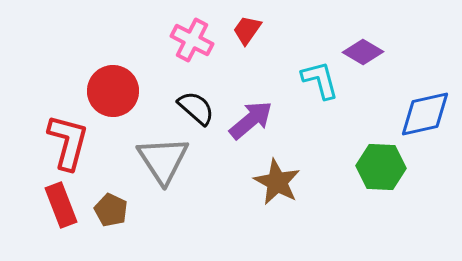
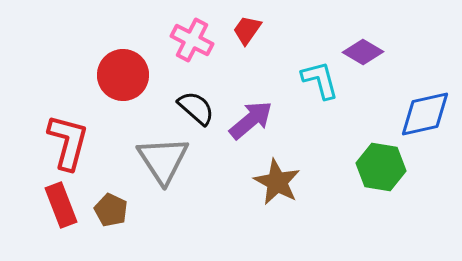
red circle: moved 10 px right, 16 px up
green hexagon: rotated 6 degrees clockwise
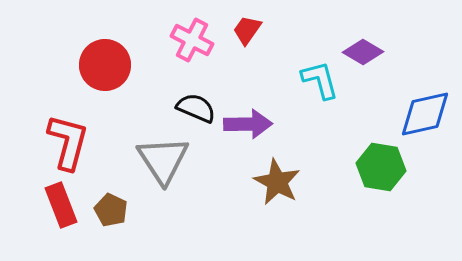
red circle: moved 18 px left, 10 px up
black semicircle: rotated 18 degrees counterclockwise
purple arrow: moved 3 px left, 4 px down; rotated 39 degrees clockwise
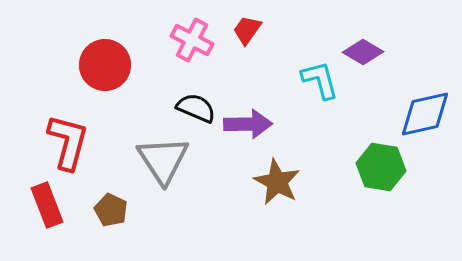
red rectangle: moved 14 px left
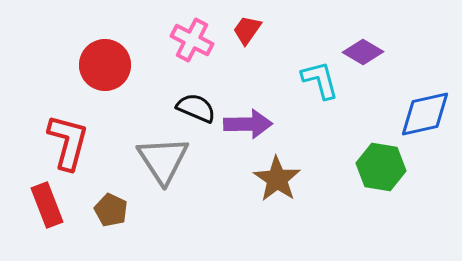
brown star: moved 3 px up; rotated 6 degrees clockwise
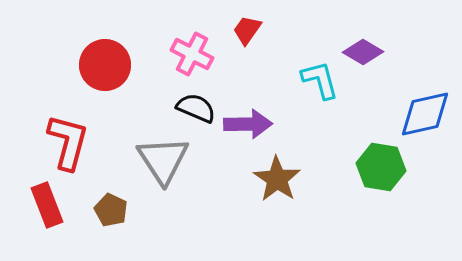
pink cross: moved 14 px down
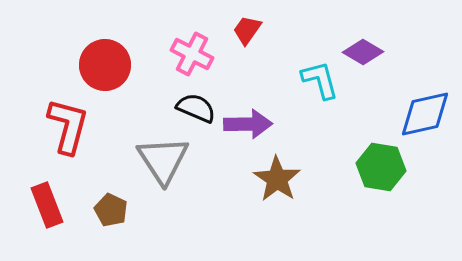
red L-shape: moved 16 px up
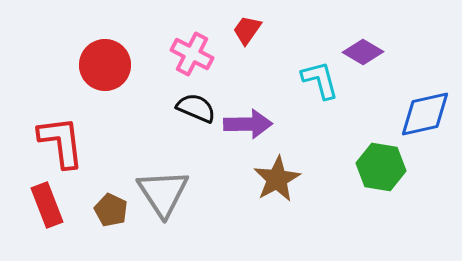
red L-shape: moved 7 px left, 16 px down; rotated 22 degrees counterclockwise
gray triangle: moved 33 px down
brown star: rotated 9 degrees clockwise
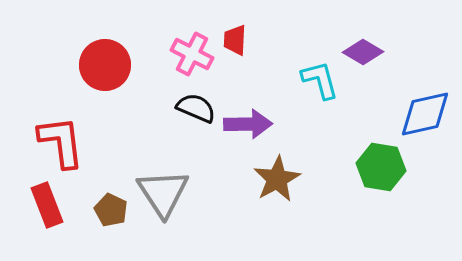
red trapezoid: moved 12 px left, 10 px down; rotated 32 degrees counterclockwise
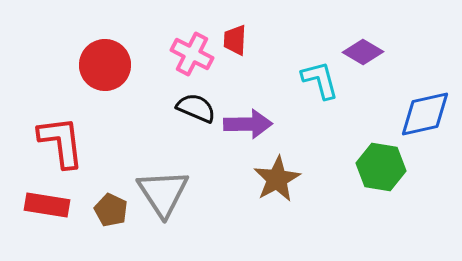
red rectangle: rotated 60 degrees counterclockwise
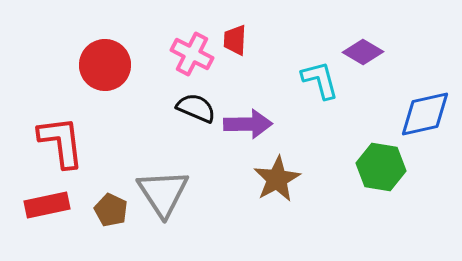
red rectangle: rotated 21 degrees counterclockwise
